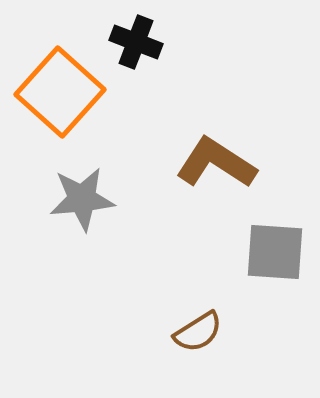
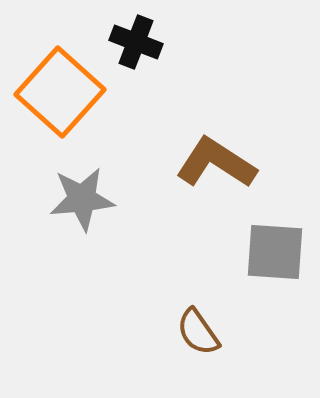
brown semicircle: rotated 87 degrees clockwise
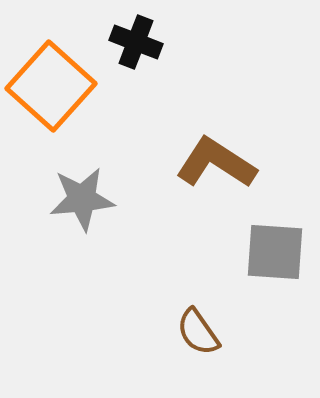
orange square: moved 9 px left, 6 px up
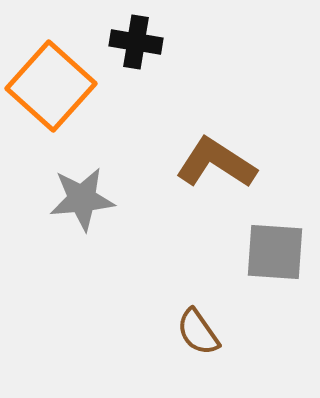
black cross: rotated 12 degrees counterclockwise
